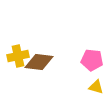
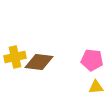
yellow cross: moved 3 px left, 1 px down
yellow triangle: rotated 21 degrees counterclockwise
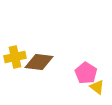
pink pentagon: moved 6 px left, 13 px down; rotated 25 degrees clockwise
yellow triangle: moved 1 px right; rotated 42 degrees clockwise
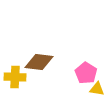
yellow cross: moved 20 px down; rotated 15 degrees clockwise
yellow triangle: moved 2 px down; rotated 28 degrees counterclockwise
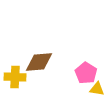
brown diamond: rotated 12 degrees counterclockwise
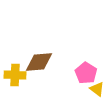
yellow cross: moved 2 px up
yellow triangle: rotated 28 degrees clockwise
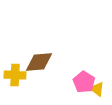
pink pentagon: moved 2 px left, 9 px down
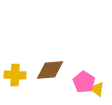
brown diamond: moved 11 px right, 8 px down
